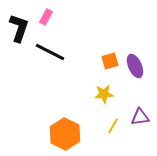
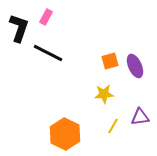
black line: moved 2 px left, 1 px down
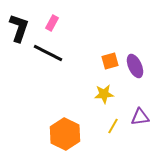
pink rectangle: moved 6 px right, 6 px down
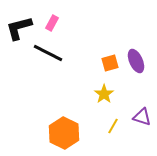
black L-shape: rotated 124 degrees counterclockwise
orange square: moved 2 px down
purple ellipse: moved 1 px right, 5 px up
yellow star: rotated 30 degrees counterclockwise
purple triangle: moved 2 px right; rotated 24 degrees clockwise
orange hexagon: moved 1 px left, 1 px up
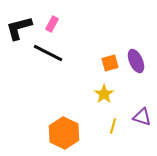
pink rectangle: moved 1 px down
yellow line: rotated 14 degrees counterclockwise
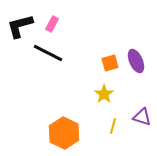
black L-shape: moved 1 px right, 2 px up
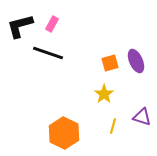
black line: rotated 8 degrees counterclockwise
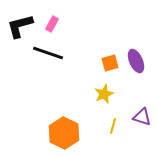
yellow star: rotated 12 degrees clockwise
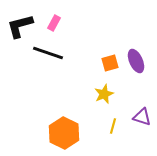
pink rectangle: moved 2 px right, 1 px up
